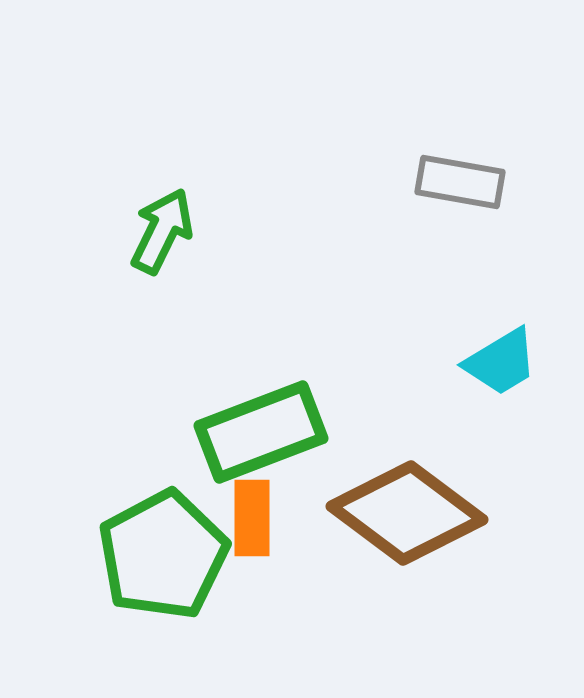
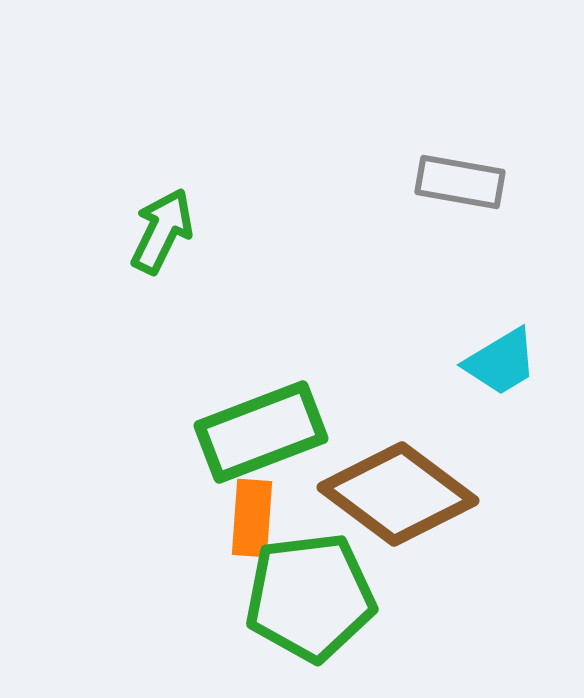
brown diamond: moved 9 px left, 19 px up
orange rectangle: rotated 4 degrees clockwise
green pentagon: moved 147 px right, 42 px down; rotated 21 degrees clockwise
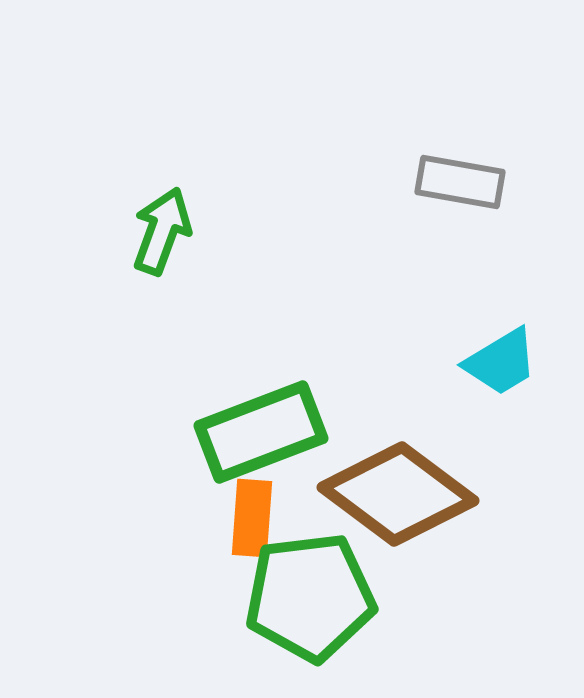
green arrow: rotated 6 degrees counterclockwise
